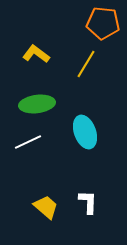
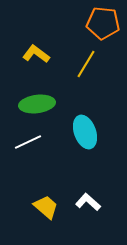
white L-shape: rotated 50 degrees counterclockwise
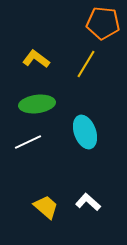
yellow L-shape: moved 5 px down
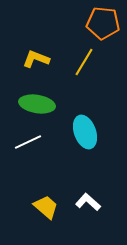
yellow L-shape: rotated 16 degrees counterclockwise
yellow line: moved 2 px left, 2 px up
green ellipse: rotated 16 degrees clockwise
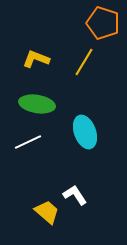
orange pentagon: rotated 12 degrees clockwise
white L-shape: moved 13 px left, 7 px up; rotated 15 degrees clockwise
yellow trapezoid: moved 1 px right, 5 px down
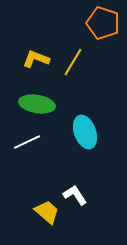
yellow line: moved 11 px left
white line: moved 1 px left
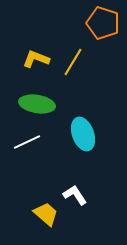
cyan ellipse: moved 2 px left, 2 px down
yellow trapezoid: moved 1 px left, 2 px down
